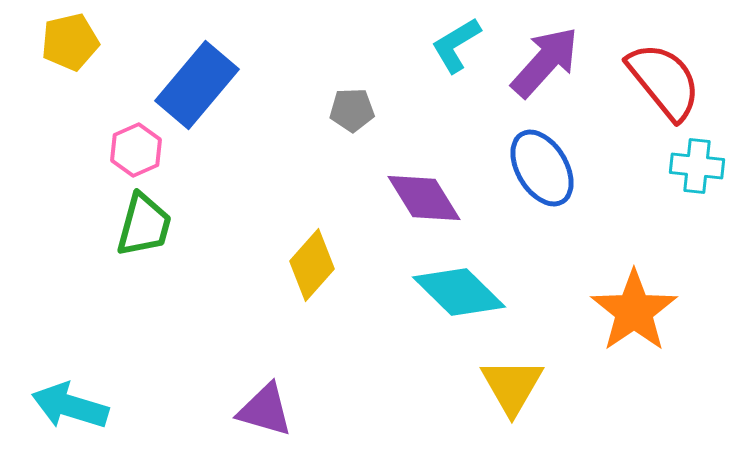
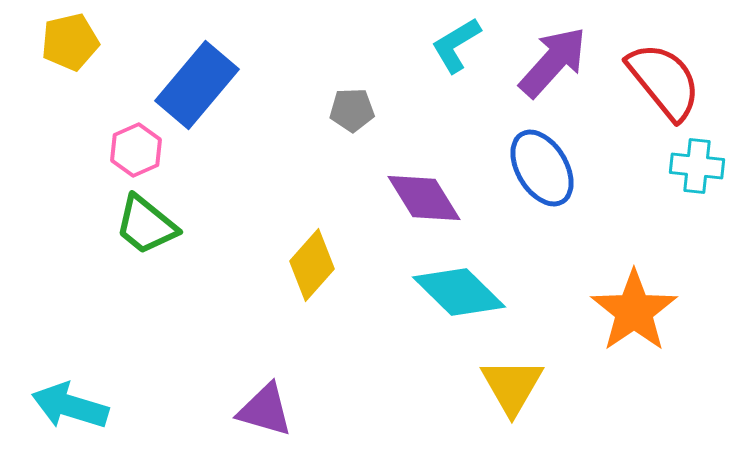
purple arrow: moved 8 px right
green trapezoid: moved 2 px right; rotated 114 degrees clockwise
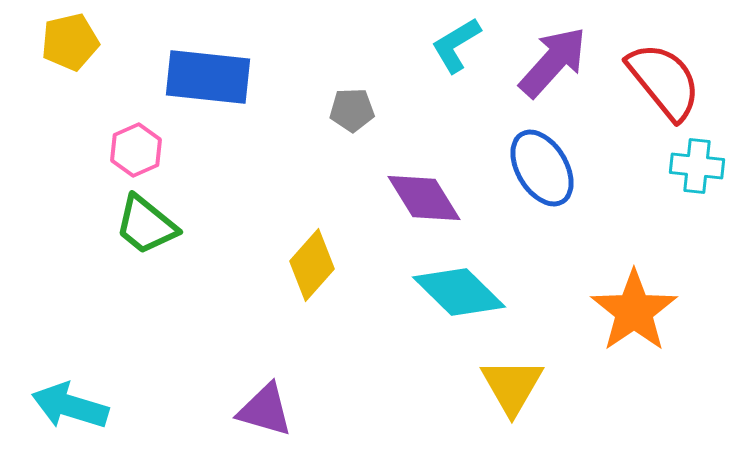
blue rectangle: moved 11 px right, 8 px up; rotated 56 degrees clockwise
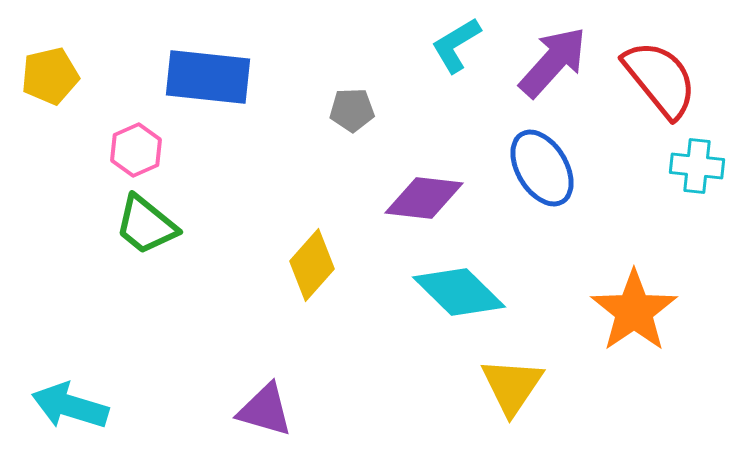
yellow pentagon: moved 20 px left, 34 px down
red semicircle: moved 4 px left, 2 px up
purple diamond: rotated 52 degrees counterclockwise
yellow triangle: rotated 4 degrees clockwise
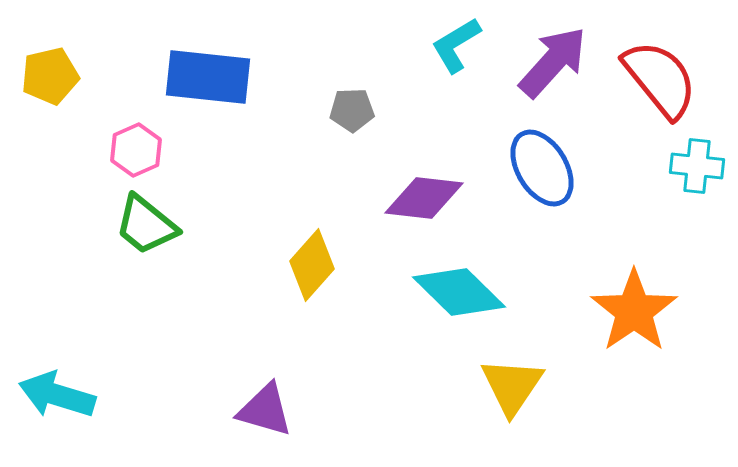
cyan arrow: moved 13 px left, 11 px up
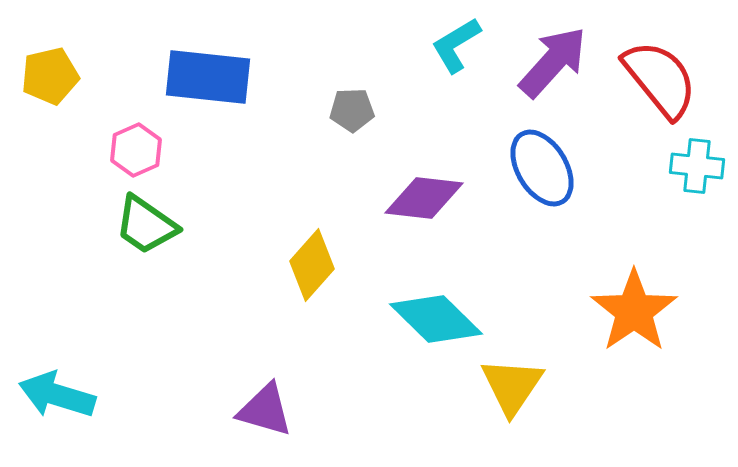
green trapezoid: rotated 4 degrees counterclockwise
cyan diamond: moved 23 px left, 27 px down
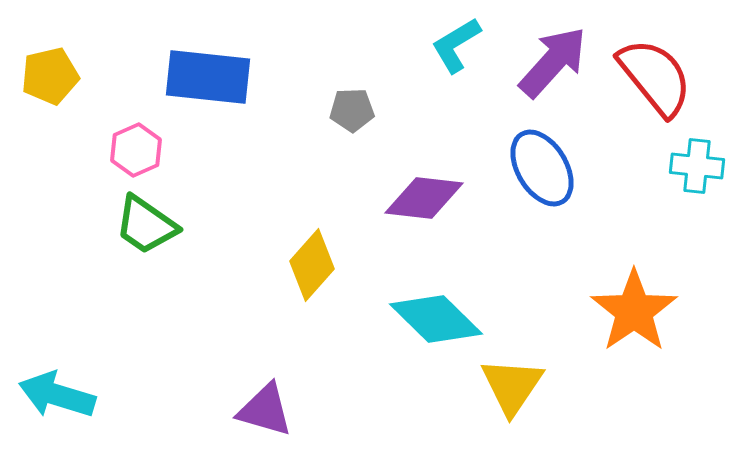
red semicircle: moved 5 px left, 2 px up
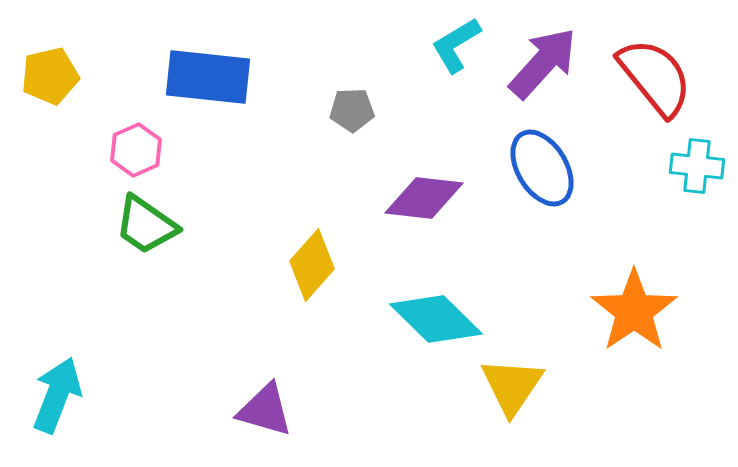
purple arrow: moved 10 px left, 1 px down
cyan arrow: rotated 94 degrees clockwise
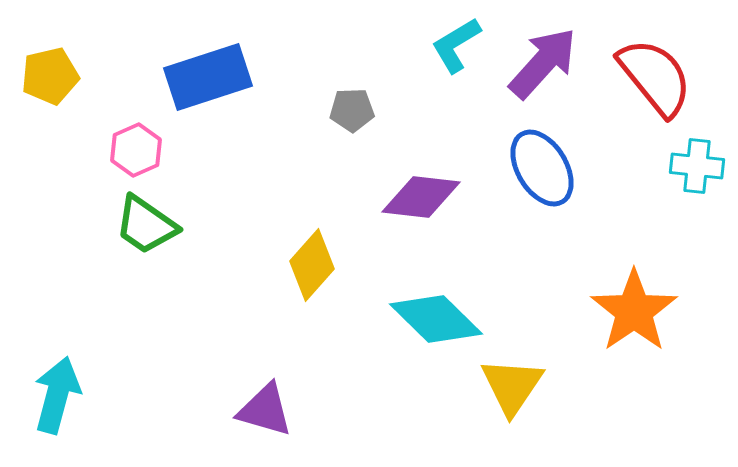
blue rectangle: rotated 24 degrees counterclockwise
purple diamond: moved 3 px left, 1 px up
cyan arrow: rotated 6 degrees counterclockwise
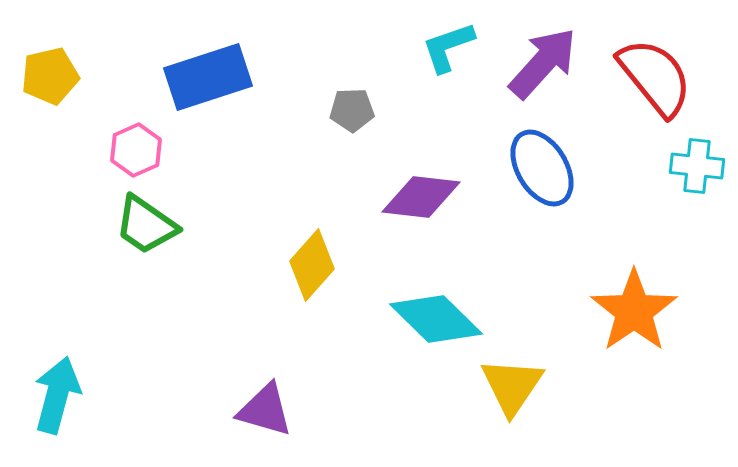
cyan L-shape: moved 8 px left, 2 px down; rotated 12 degrees clockwise
